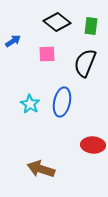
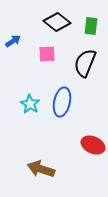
red ellipse: rotated 20 degrees clockwise
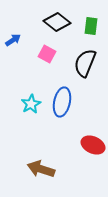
blue arrow: moved 1 px up
pink square: rotated 30 degrees clockwise
cyan star: moved 1 px right; rotated 12 degrees clockwise
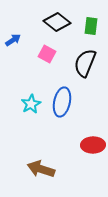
red ellipse: rotated 25 degrees counterclockwise
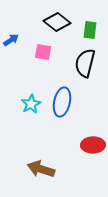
green rectangle: moved 1 px left, 4 px down
blue arrow: moved 2 px left
pink square: moved 4 px left, 2 px up; rotated 18 degrees counterclockwise
black semicircle: rotated 8 degrees counterclockwise
